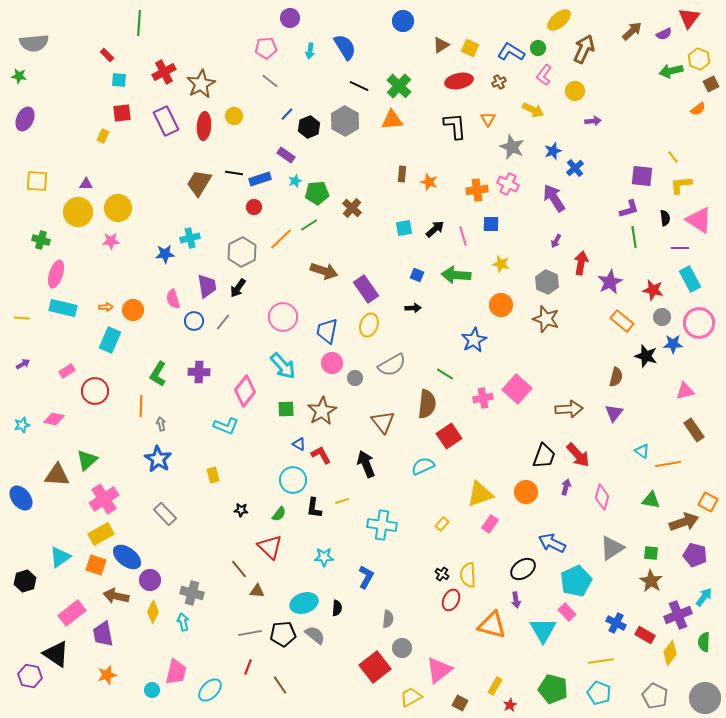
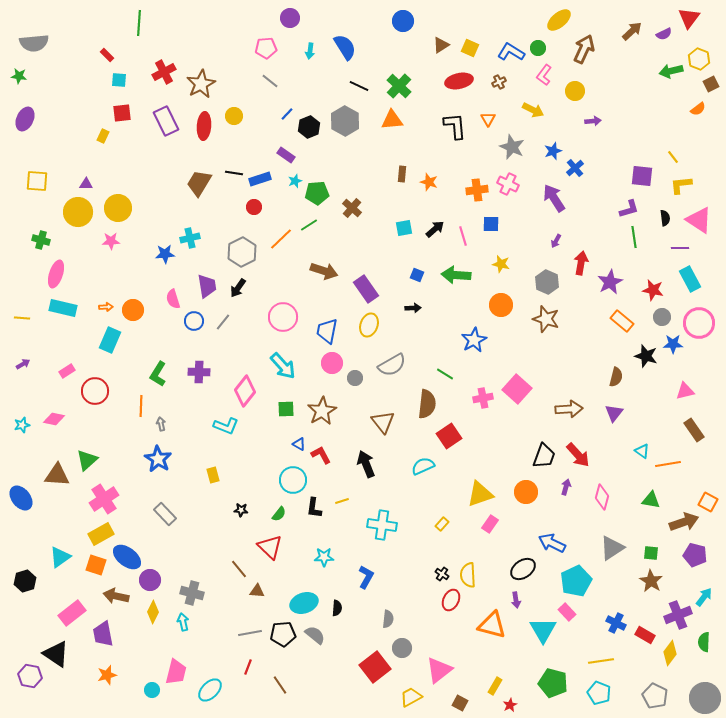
green pentagon at (553, 689): moved 6 px up
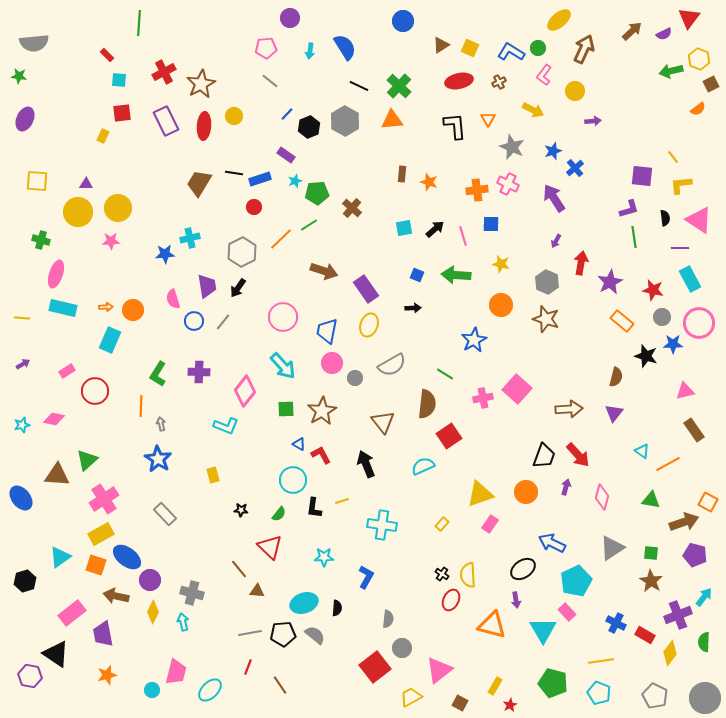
orange line at (668, 464): rotated 20 degrees counterclockwise
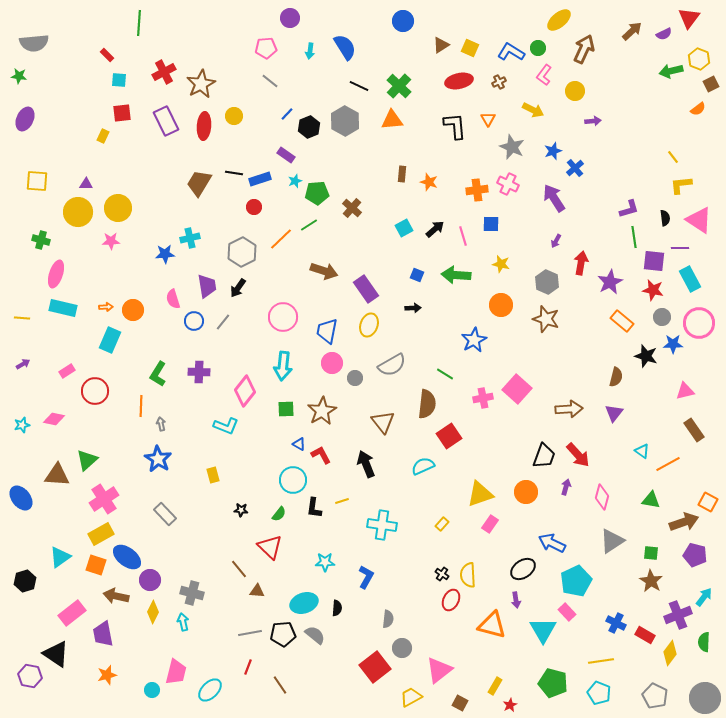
purple square at (642, 176): moved 12 px right, 85 px down
cyan square at (404, 228): rotated 18 degrees counterclockwise
cyan arrow at (283, 366): rotated 48 degrees clockwise
gray triangle at (612, 548): moved 7 px up
cyan star at (324, 557): moved 1 px right, 5 px down
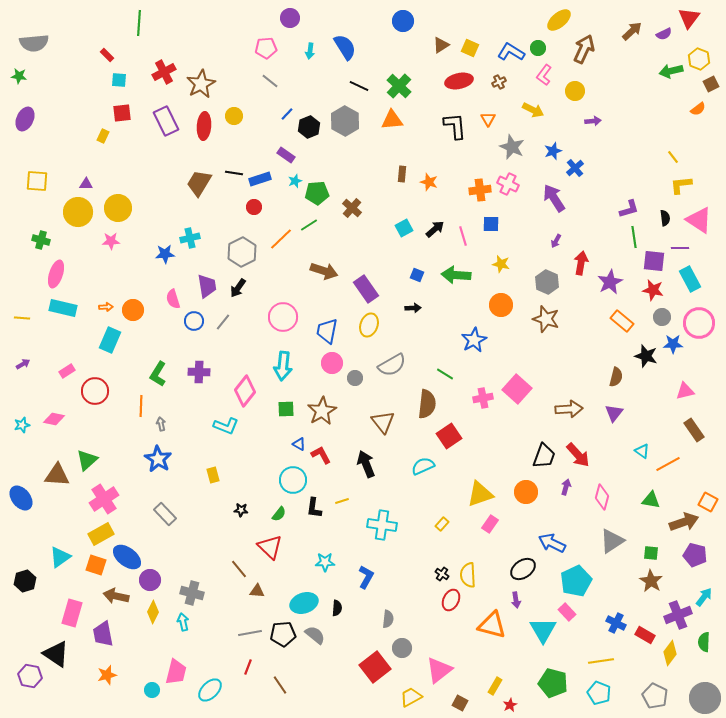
orange cross at (477, 190): moved 3 px right
pink rectangle at (72, 613): rotated 36 degrees counterclockwise
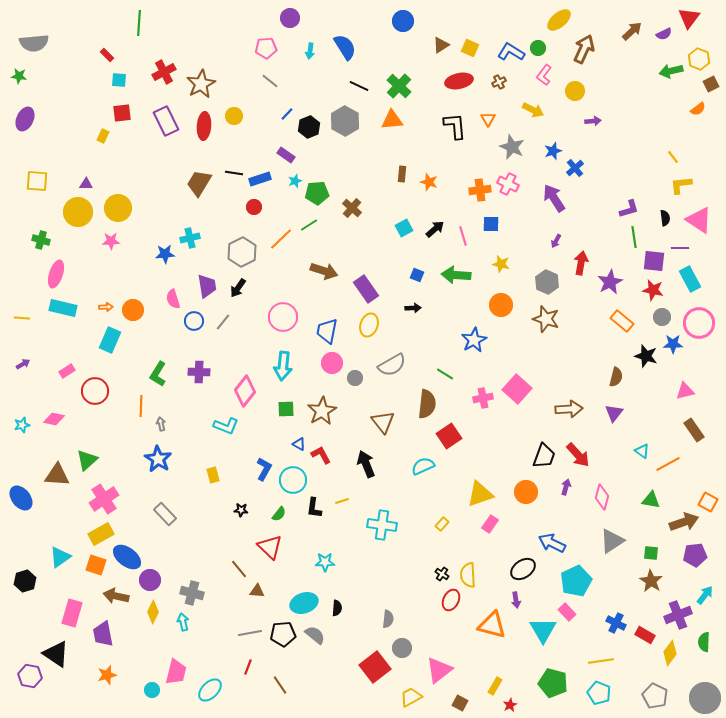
purple pentagon at (695, 555): rotated 20 degrees counterclockwise
blue L-shape at (366, 577): moved 102 px left, 108 px up
cyan arrow at (704, 597): moved 1 px right, 2 px up
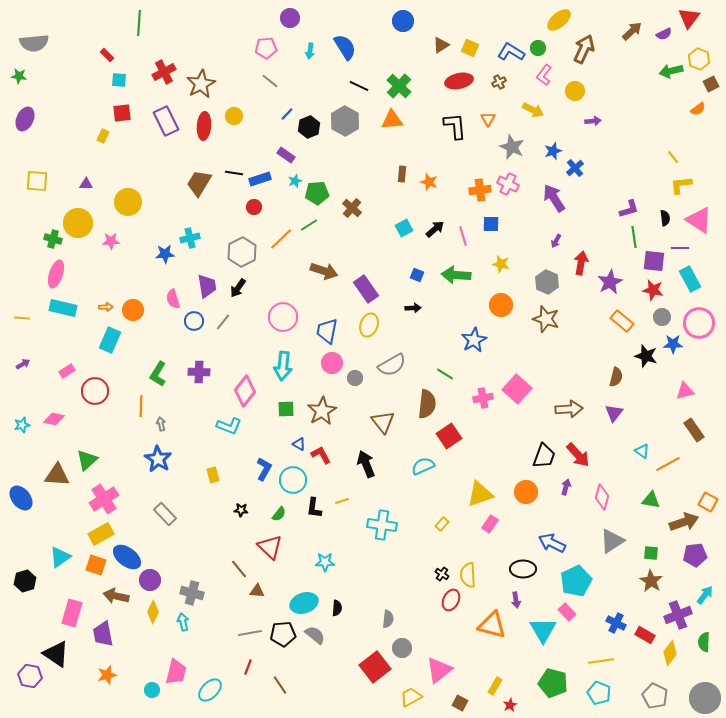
yellow circle at (118, 208): moved 10 px right, 6 px up
yellow circle at (78, 212): moved 11 px down
green cross at (41, 240): moved 12 px right, 1 px up
cyan L-shape at (226, 426): moved 3 px right
black ellipse at (523, 569): rotated 35 degrees clockwise
